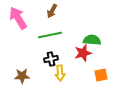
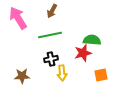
yellow arrow: moved 2 px right
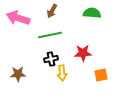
pink arrow: rotated 40 degrees counterclockwise
green semicircle: moved 27 px up
red star: rotated 12 degrees clockwise
brown star: moved 4 px left, 2 px up
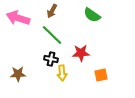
green semicircle: moved 2 px down; rotated 150 degrees counterclockwise
green line: moved 2 px right; rotated 55 degrees clockwise
red star: moved 2 px left
black cross: rotated 24 degrees clockwise
